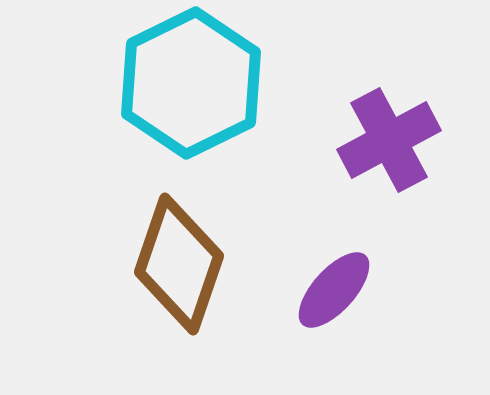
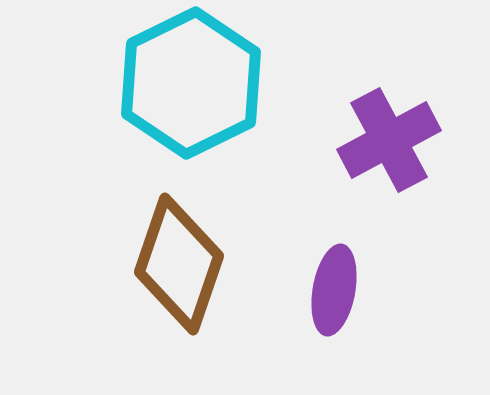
purple ellipse: rotated 32 degrees counterclockwise
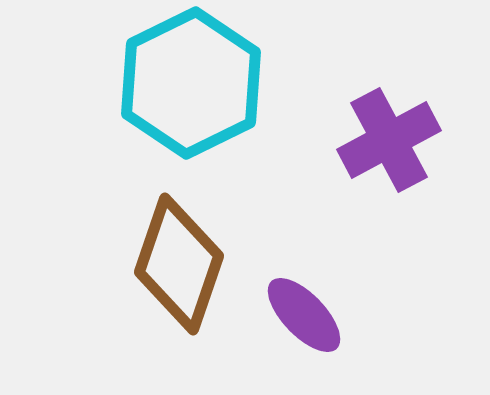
purple ellipse: moved 30 px left, 25 px down; rotated 54 degrees counterclockwise
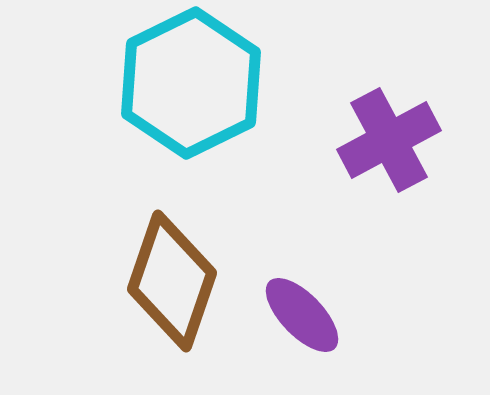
brown diamond: moved 7 px left, 17 px down
purple ellipse: moved 2 px left
